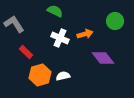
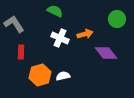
green circle: moved 2 px right, 2 px up
red rectangle: moved 5 px left; rotated 48 degrees clockwise
purple diamond: moved 3 px right, 5 px up
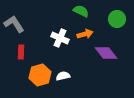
green semicircle: moved 26 px right
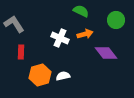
green circle: moved 1 px left, 1 px down
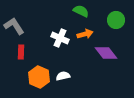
gray L-shape: moved 2 px down
orange hexagon: moved 1 px left, 2 px down; rotated 20 degrees counterclockwise
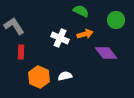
white semicircle: moved 2 px right
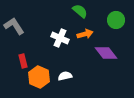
green semicircle: moved 1 px left; rotated 14 degrees clockwise
red rectangle: moved 2 px right, 9 px down; rotated 16 degrees counterclockwise
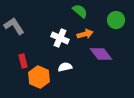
purple diamond: moved 5 px left, 1 px down
white semicircle: moved 9 px up
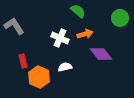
green semicircle: moved 2 px left
green circle: moved 4 px right, 2 px up
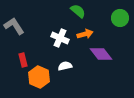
red rectangle: moved 1 px up
white semicircle: moved 1 px up
